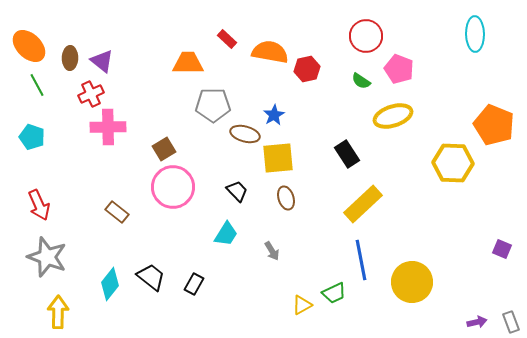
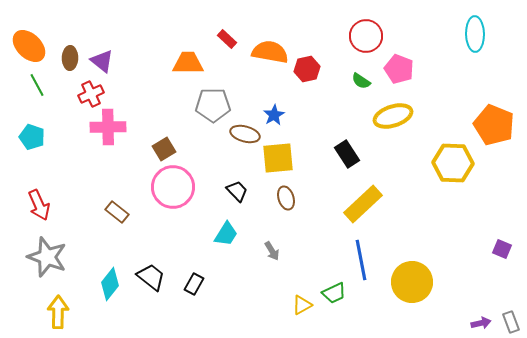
purple arrow at (477, 322): moved 4 px right, 1 px down
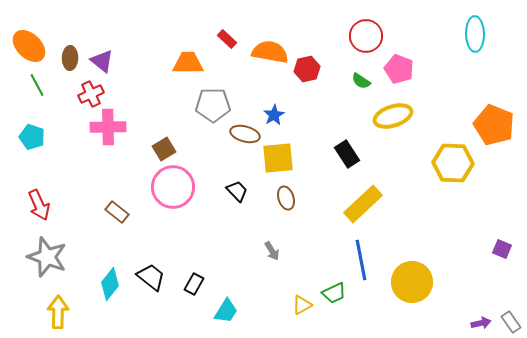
cyan trapezoid at (226, 234): moved 77 px down
gray rectangle at (511, 322): rotated 15 degrees counterclockwise
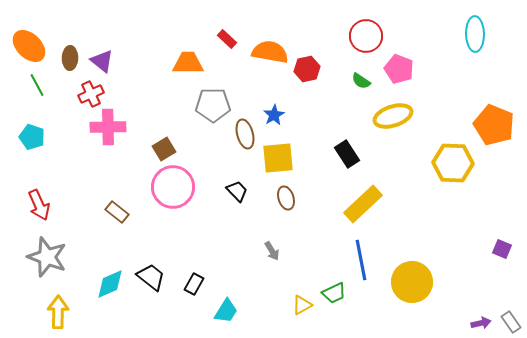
brown ellipse at (245, 134): rotated 60 degrees clockwise
cyan diamond at (110, 284): rotated 28 degrees clockwise
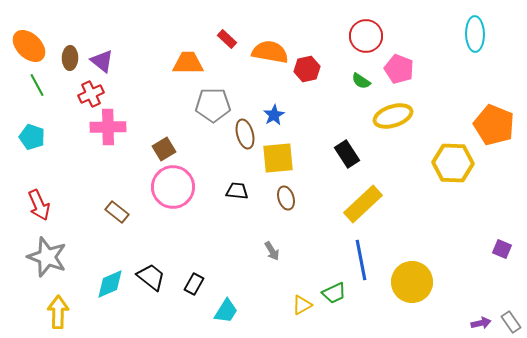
black trapezoid at (237, 191): rotated 40 degrees counterclockwise
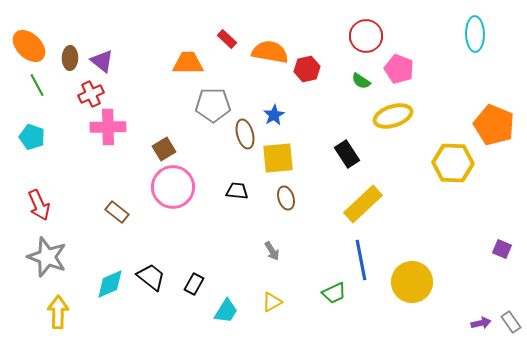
yellow triangle at (302, 305): moved 30 px left, 3 px up
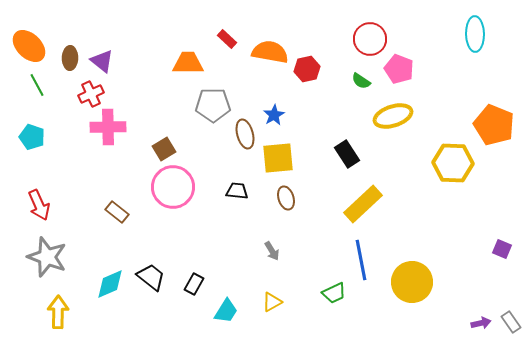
red circle at (366, 36): moved 4 px right, 3 px down
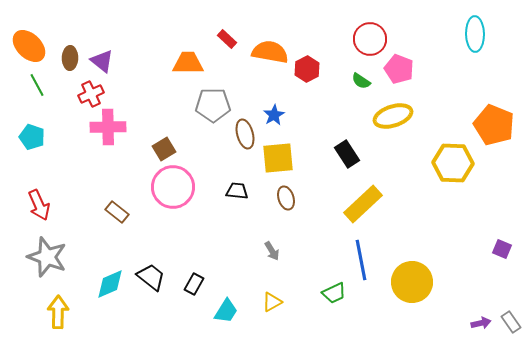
red hexagon at (307, 69): rotated 15 degrees counterclockwise
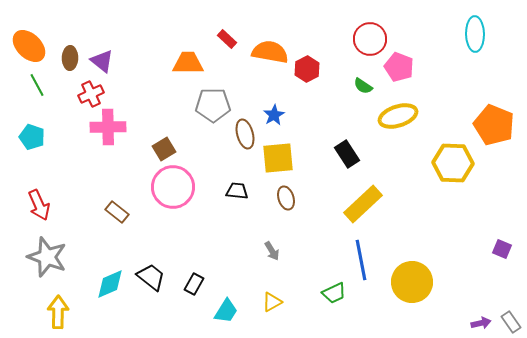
pink pentagon at (399, 69): moved 2 px up
green semicircle at (361, 81): moved 2 px right, 5 px down
yellow ellipse at (393, 116): moved 5 px right
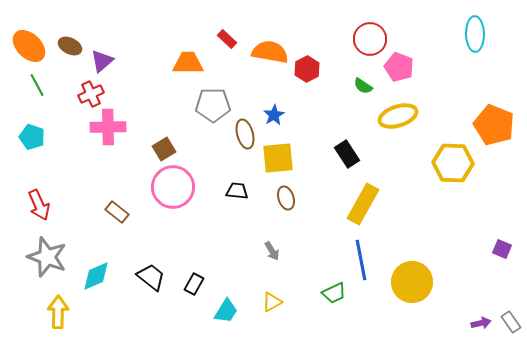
brown ellipse at (70, 58): moved 12 px up; rotated 65 degrees counterclockwise
purple triangle at (102, 61): rotated 40 degrees clockwise
yellow rectangle at (363, 204): rotated 18 degrees counterclockwise
cyan diamond at (110, 284): moved 14 px left, 8 px up
